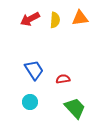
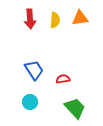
red arrow: rotated 66 degrees counterclockwise
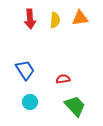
blue trapezoid: moved 9 px left
green trapezoid: moved 2 px up
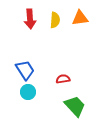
cyan circle: moved 2 px left, 10 px up
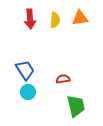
green trapezoid: moved 1 px right; rotated 30 degrees clockwise
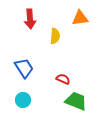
yellow semicircle: moved 16 px down
blue trapezoid: moved 1 px left, 2 px up
red semicircle: rotated 32 degrees clockwise
cyan circle: moved 5 px left, 8 px down
green trapezoid: moved 5 px up; rotated 55 degrees counterclockwise
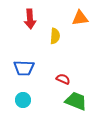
blue trapezoid: rotated 125 degrees clockwise
